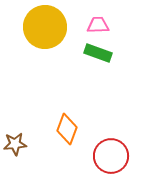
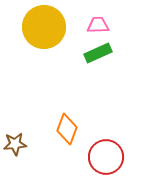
yellow circle: moved 1 px left
green rectangle: rotated 44 degrees counterclockwise
red circle: moved 5 px left, 1 px down
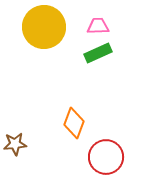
pink trapezoid: moved 1 px down
orange diamond: moved 7 px right, 6 px up
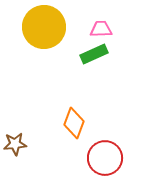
pink trapezoid: moved 3 px right, 3 px down
green rectangle: moved 4 px left, 1 px down
red circle: moved 1 px left, 1 px down
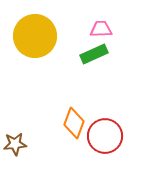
yellow circle: moved 9 px left, 9 px down
red circle: moved 22 px up
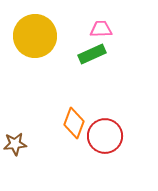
green rectangle: moved 2 px left
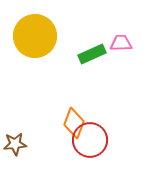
pink trapezoid: moved 20 px right, 14 px down
red circle: moved 15 px left, 4 px down
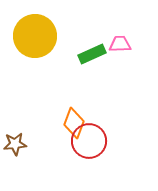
pink trapezoid: moved 1 px left, 1 px down
red circle: moved 1 px left, 1 px down
